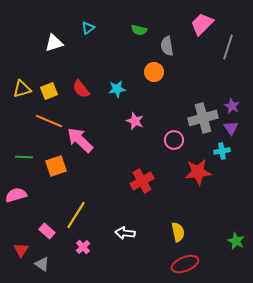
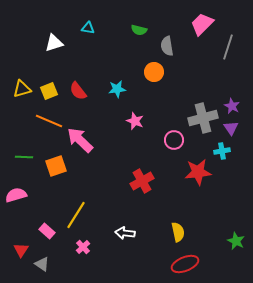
cyan triangle: rotated 48 degrees clockwise
red semicircle: moved 3 px left, 2 px down
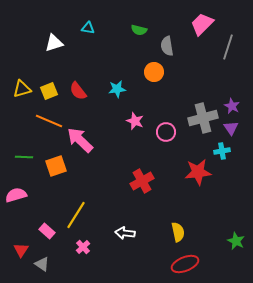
pink circle: moved 8 px left, 8 px up
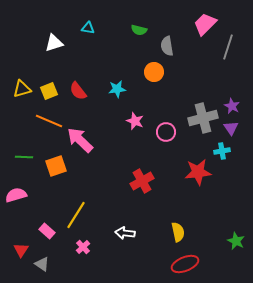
pink trapezoid: moved 3 px right
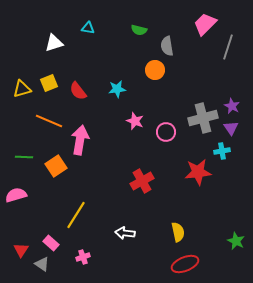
orange circle: moved 1 px right, 2 px up
yellow square: moved 8 px up
pink arrow: rotated 56 degrees clockwise
orange square: rotated 15 degrees counterclockwise
pink rectangle: moved 4 px right, 12 px down
pink cross: moved 10 px down; rotated 24 degrees clockwise
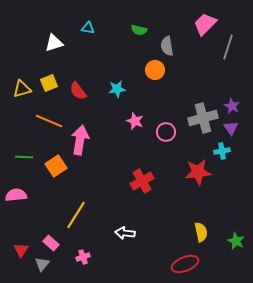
pink semicircle: rotated 10 degrees clockwise
yellow semicircle: moved 23 px right
gray triangle: rotated 35 degrees clockwise
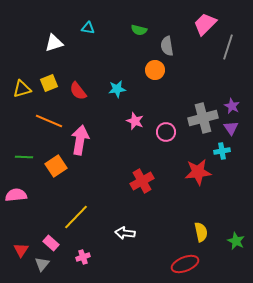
yellow line: moved 2 px down; rotated 12 degrees clockwise
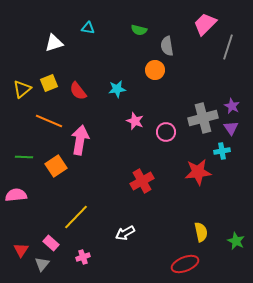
yellow triangle: rotated 24 degrees counterclockwise
white arrow: rotated 36 degrees counterclockwise
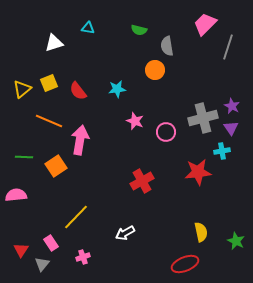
pink rectangle: rotated 14 degrees clockwise
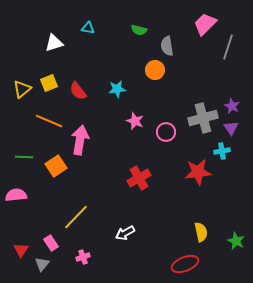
red cross: moved 3 px left, 3 px up
